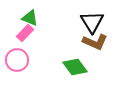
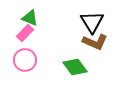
pink circle: moved 8 px right
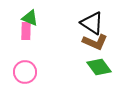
black triangle: moved 1 px down; rotated 25 degrees counterclockwise
pink rectangle: moved 1 px right, 2 px up; rotated 42 degrees counterclockwise
pink circle: moved 12 px down
green diamond: moved 24 px right
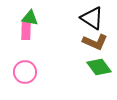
green triangle: rotated 12 degrees counterclockwise
black triangle: moved 5 px up
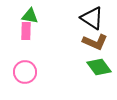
green triangle: moved 2 px up
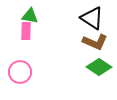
green diamond: rotated 20 degrees counterclockwise
pink circle: moved 5 px left
